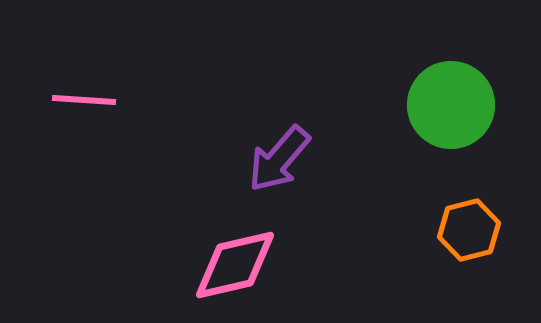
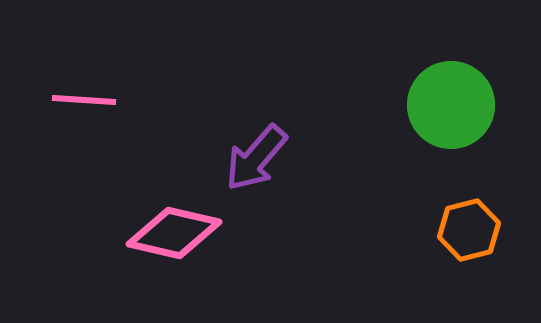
purple arrow: moved 23 px left, 1 px up
pink diamond: moved 61 px left, 32 px up; rotated 26 degrees clockwise
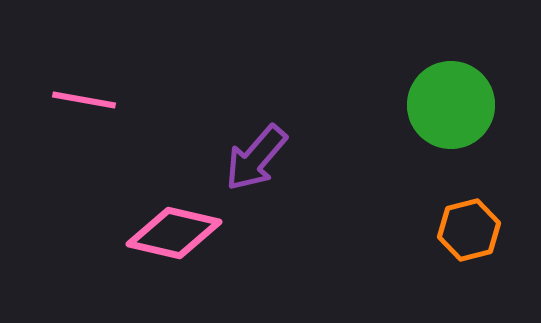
pink line: rotated 6 degrees clockwise
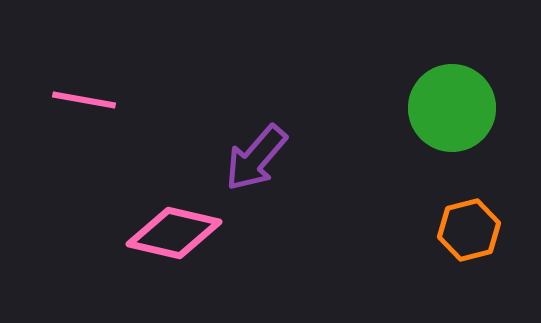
green circle: moved 1 px right, 3 px down
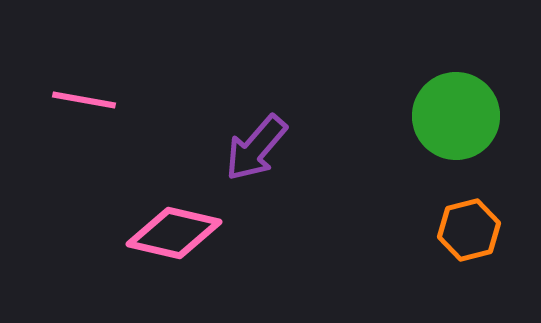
green circle: moved 4 px right, 8 px down
purple arrow: moved 10 px up
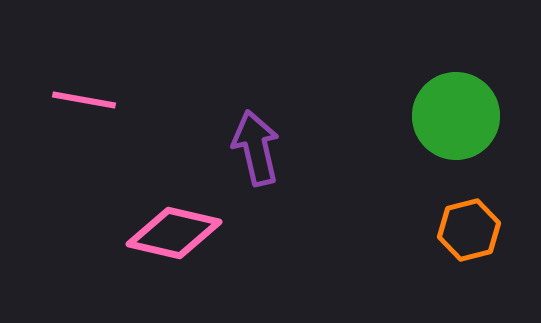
purple arrow: rotated 126 degrees clockwise
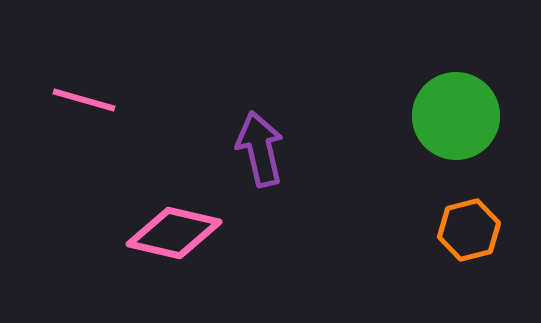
pink line: rotated 6 degrees clockwise
purple arrow: moved 4 px right, 1 px down
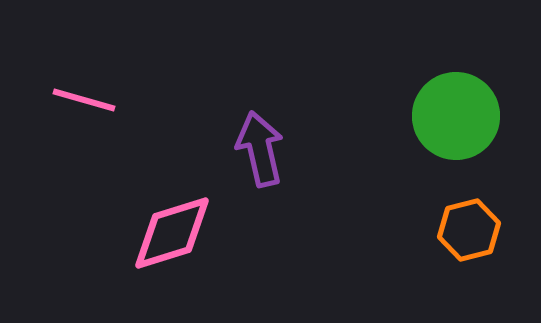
pink diamond: moved 2 px left; rotated 30 degrees counterclockwise
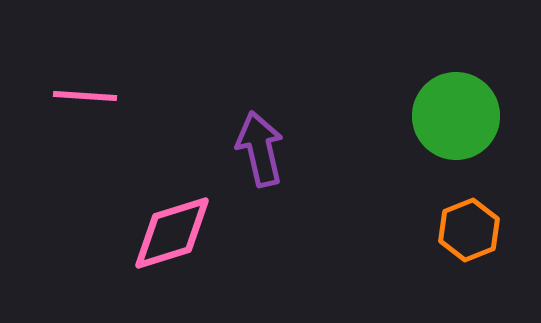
pink line: moved 1 px right, 4 px up; rotated 12 degrees counterclockwise
orange hexagon: rotated 8 degrees counterclockwise
